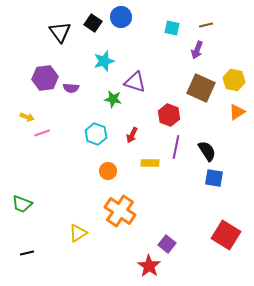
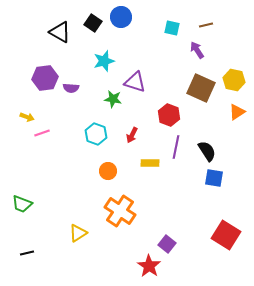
black triangle: rotated 25 degrees counterclockwise
purple arrow: rotated 126 degrees clockwise
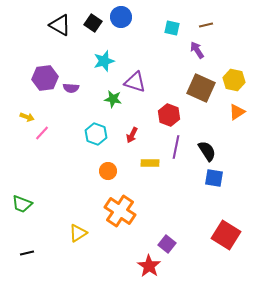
black triangle: moved 7 px up
pink line: rotated 28 degrees counterclockwise
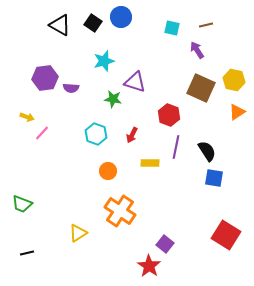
purple square: moved 2 px left
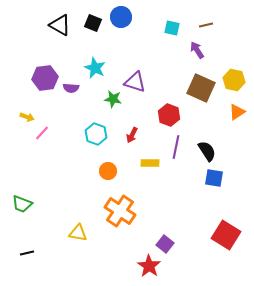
black square: rotated 12 degrees counterclockwise
cyan star: moved 9 px left, 7 px down; rotated 30 degrees counterclockwise
yellow triangle: rotated 42 degrees clockwise
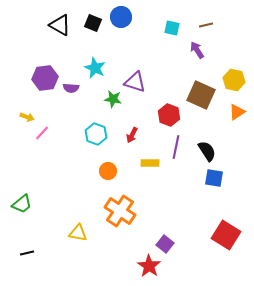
brown square: moved 7 px down
green trapezoid: rotated 60 degrees counterclockwise
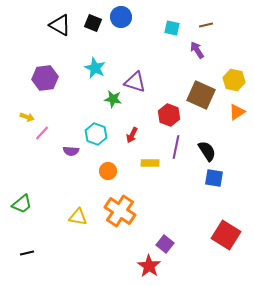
purple semicircle: moved 63 px down
yellow triangle: moved 16 px up
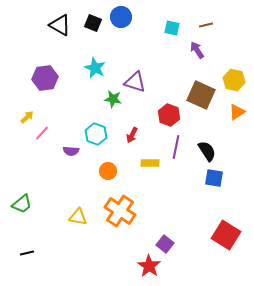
yellow arrow: rotated 64 degrees counterclockwise
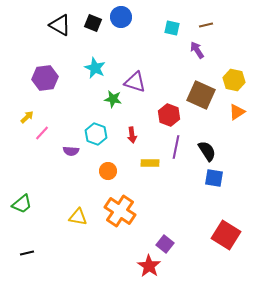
red arrow: rotated 35 degrees counterclockwise
